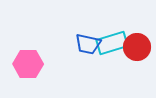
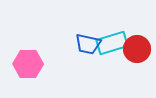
red circle: moved 2 px down
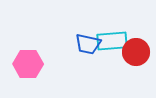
cyan rectangle: moved 2 px up; rotated 12 degrees clockwise
red circle: moved 1 px left, 3 px down
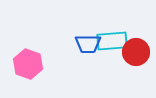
blue trapezoid: rotated 12 degrees counterclockwise
pink hexagon: rotated 20 degrees clockwise
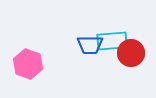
blue trapezoid: moved 2 px right, 1 px down
red circle: moved 5 px left, 1 px down
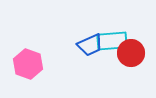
blue trapezoid: rotated 24 degrees counterclockwise
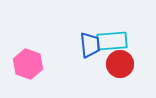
blue trapezoid: rotated 72 degrees counterclockwise
red circle: moved 11 px left, 11 px down
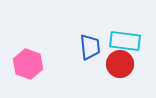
cyan rectangle: moved 13 px right; rotated 12 degrees clockwise
blue trapezoid: moved 2 px down
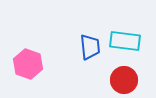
red circle: moved 4 px right, 16 px down
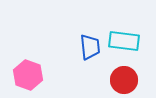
cyan rectangle: moved 1 px left
pink hexagon: moved 11 px down
